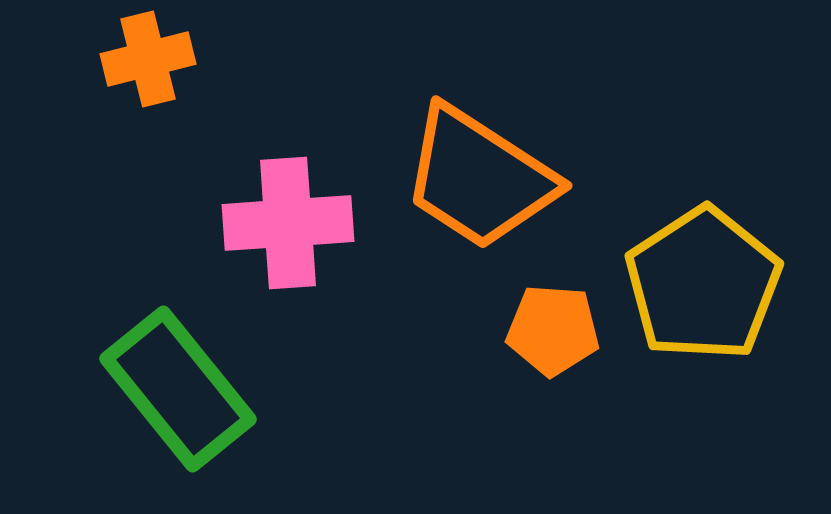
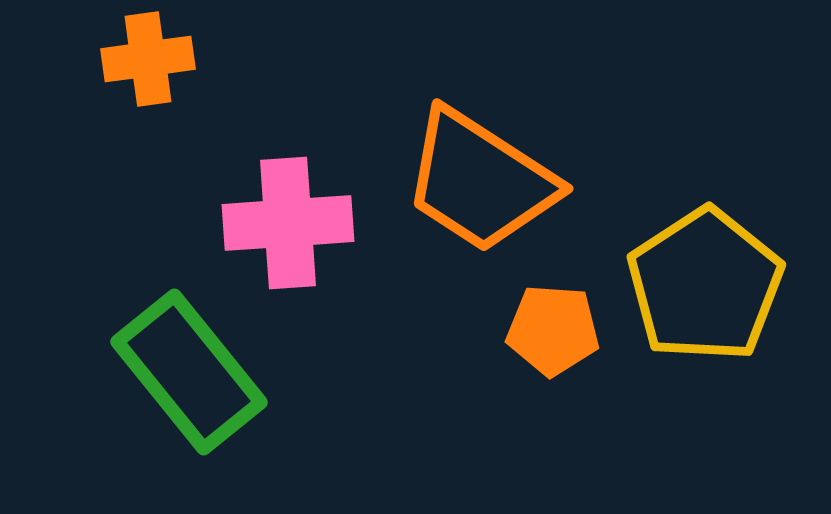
orange cross: rotated 6 degrees clockwise
orange trapezoid: moved 1 px right, 3 px down
yellow pentagon: moved 2 px right, 1 px down
green rectangle: moved 11 px right, 17 px up
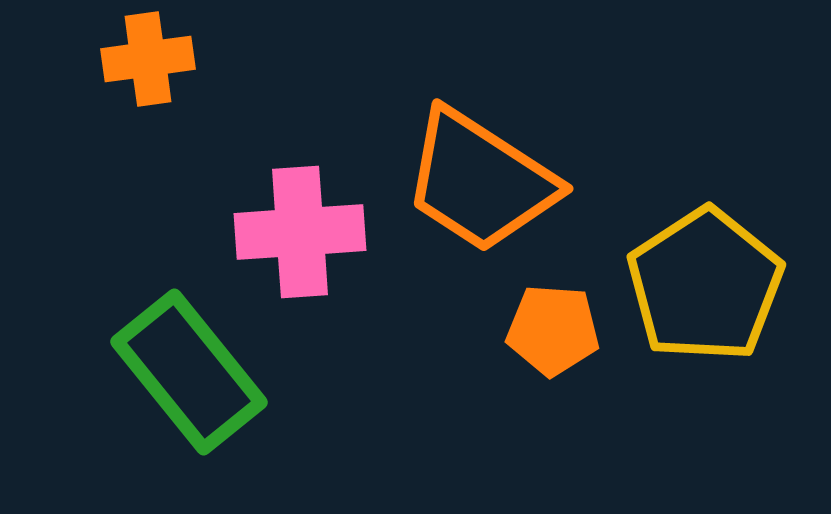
pink cross: moved 12 px right, 9 px down
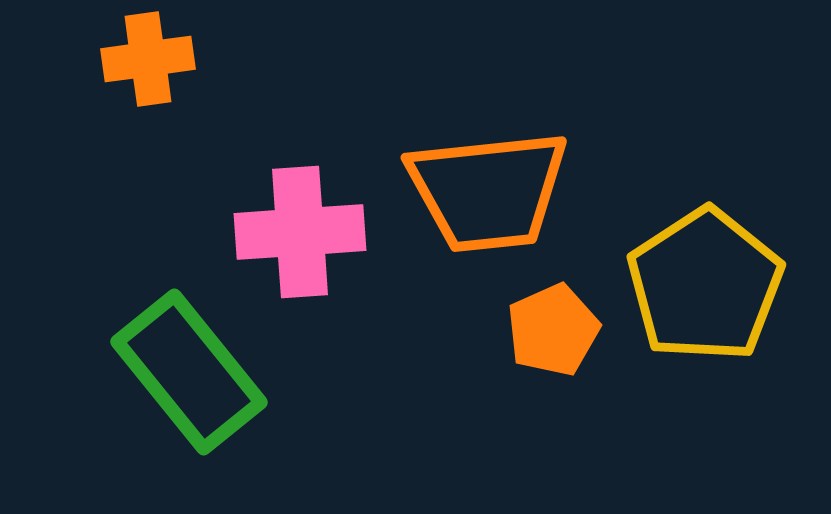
orange trapezoid: moved 8 px right, 10 px down; rotated 39 degrees counterclockwise
orange pentagon: rotated 28 degrees counterclockwise
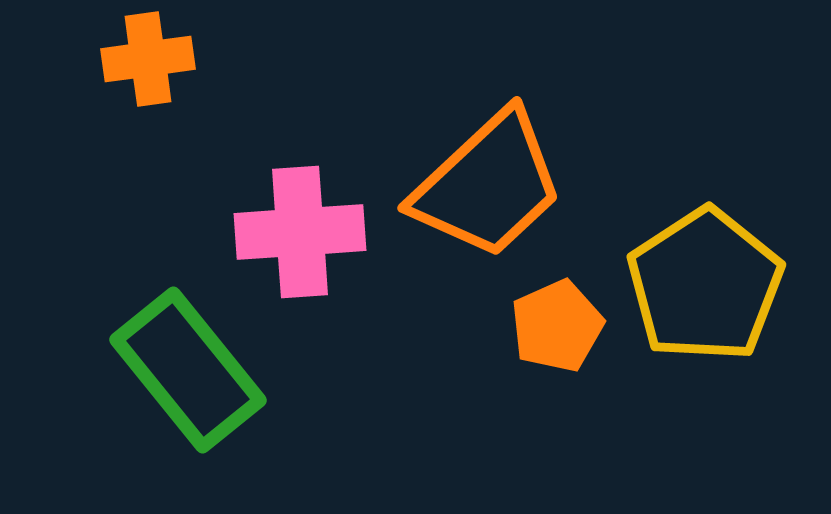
orange trapezoid: moved 6 px up; rotated 37 degrees counterclockwise
orange pentagon: moved 4 px right, 4 px up
green rectangle: moved 1 px left, 2 px up
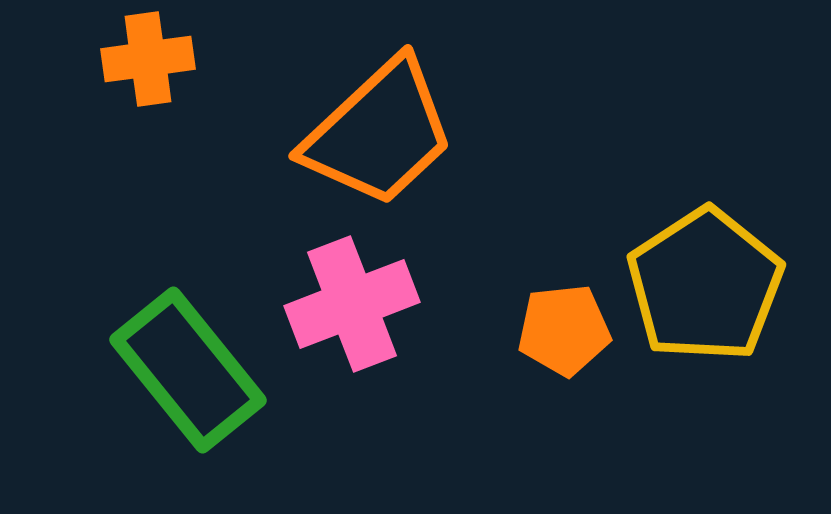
orange trapezoid: moved 109 px left, 52 px up
pink cross: moved 52 px right, 72 px down; rotated 17 degrees counterclockwise
orange pentagon: moved 7 px right, 4 px down; rotated 18 degrees clockwise
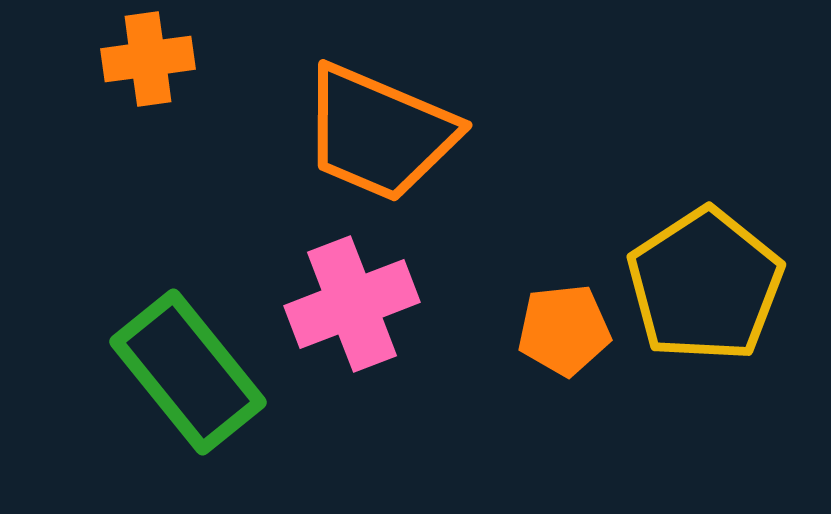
orange trapezoid: rotated 66 degrees clockwise
green rectangle: moved 2 px down
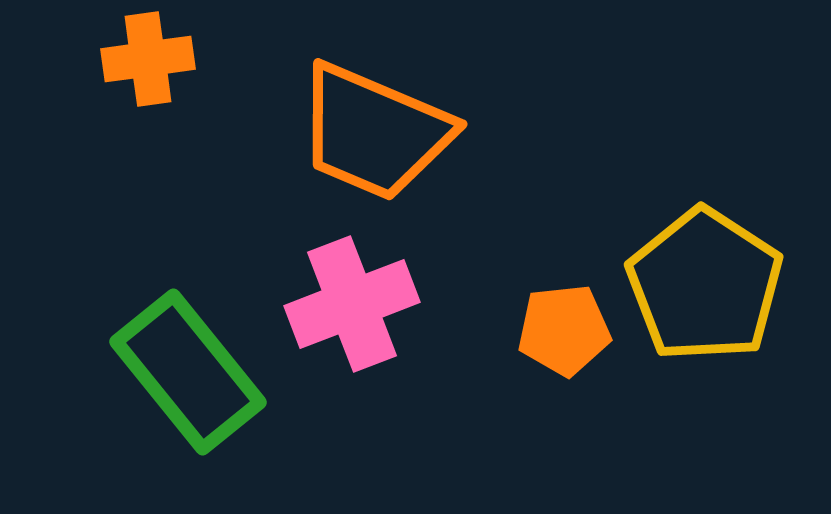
orange trapezoid: moved 5 px left, 1 px up
yellow pentagon: rotated 6 degrees counterclockwise
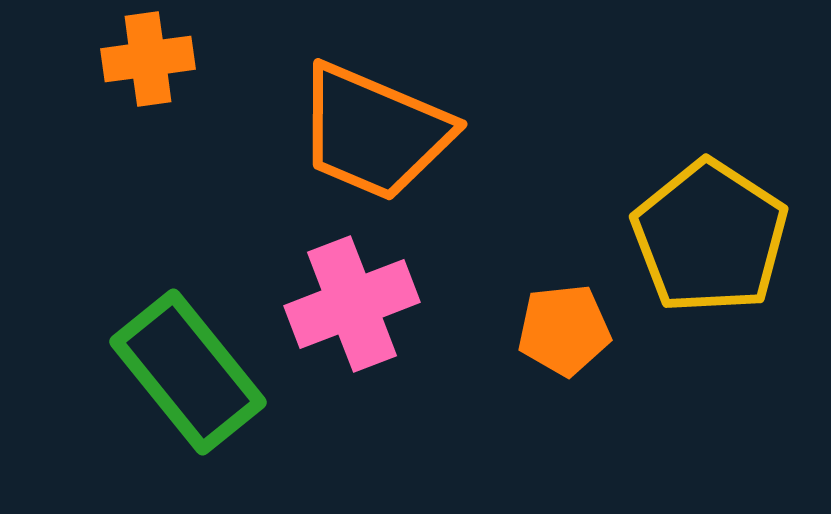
yellow pentagon: moved 5 px right, 48 px up
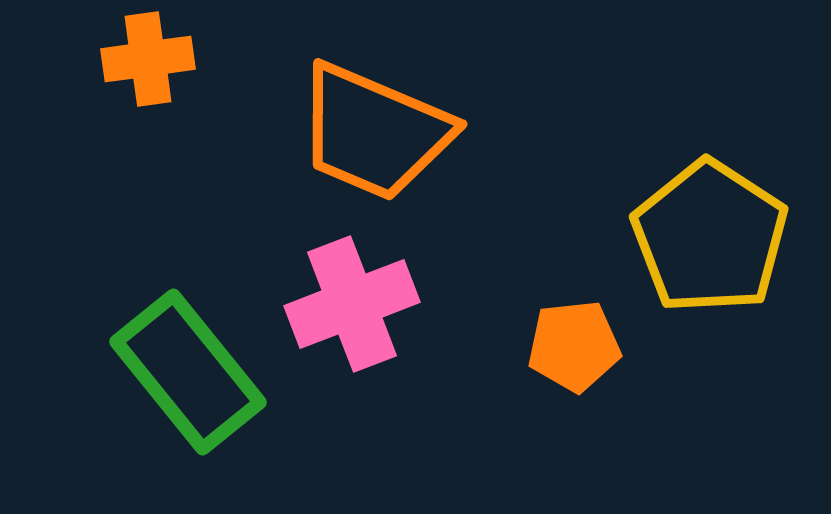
orange pentagon: moved 10 px right, 16 px down
